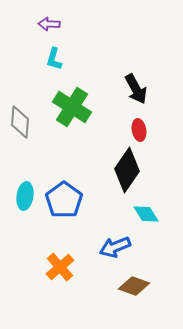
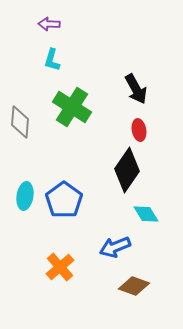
cyan L-shape: moved 2 px left, 1 px down
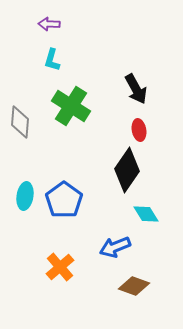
green cross: moved 1 px left, 1 px up
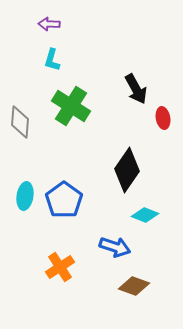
red ellipse: moved 24 px right, 12 px up
cyan diamond: moved 1 px left, 1 px down; rotated 36 degrees counterclockwise
blue arrow: rotated 140 degrees counterclockwise
orange cross: rotated 8 degrees clockwise
